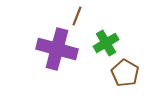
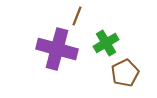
brown pentagon: rotated 16 degrees clockwise
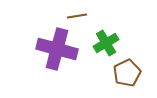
brown line: rotated 60 degrees clockwise
brown pentagon: moved 2 px right
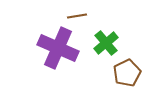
green cross: rotated 10 degrees counterclockwise
purple cross: moved 1 px right, 1 px up; rotated 9 degrees clockwise
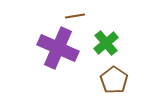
brown line: moved 2 px left
brown pentagon: moved 13 px left, 7 px down; rotated 12 degrees counterclockwise
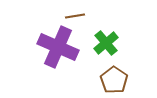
purple cross: moved 1 px up
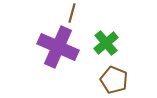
brown line: moved 3 px left, 3 px up; rotated 66 degrees counterclockwise
brown pentagon: rotated 12 degrees counterclockwise
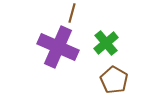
brown pentagon: rotated 8 degrees clockwise
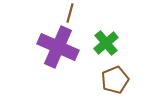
brown line: moved 2 px left
brown pentagon: moved 1 px right; rotated 20 degrees clockwise
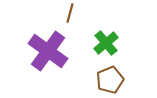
purple cross: moved 10 px left, 4 px down; rotated 12 degrees clockwise
brown pentagon: moved 5 px left
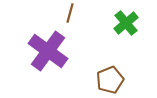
green cross: moved 20 px right, 20 px up
